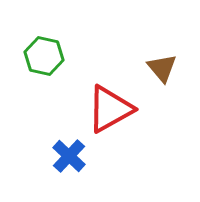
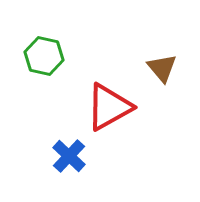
red triangle: moved 1 px left, 2 px up
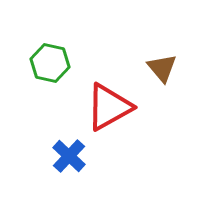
green hexagon: moved 6 px right, 7 px down
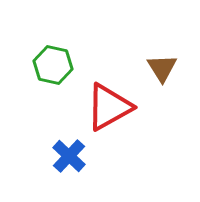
green hexagon: moved 3 px right, 2 px down
brown triangle: rotated 8 degrees clockwise
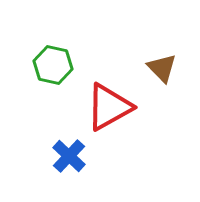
brown triangle: rotated 12 degrees counterclockwise
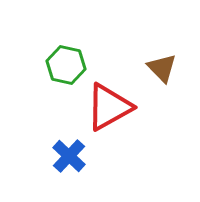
green hexagon: moved 13 px right
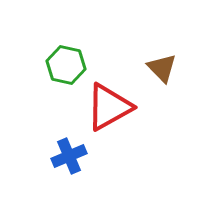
blue cross: rotated 24 degrees clockwise
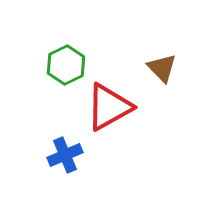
green hexagon: rotated 21 degrees clockwise
blue cross: moved 4 px left, 1 px up
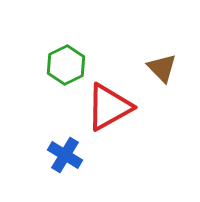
blue cross: rotated 36 degrees counterclockwise
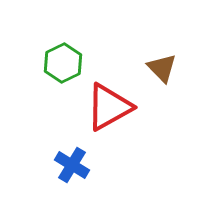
green hexagon: moved 3 px left, 2 px up
blue cross: moved 7 px right, 10 px down
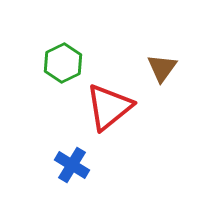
brown triangle: rotated 20 degrees clockwise
red triangle: rotated 10 degrees counterclockwise
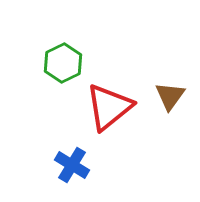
brown triangle: moved 8 px right, 28 px down
